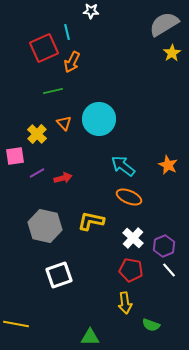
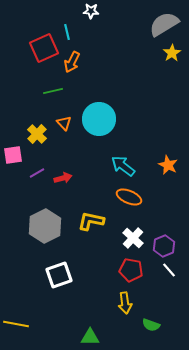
pink square: moved 2 px left, 1 px up
gray hexagon: rotated 20 degrees clockwise
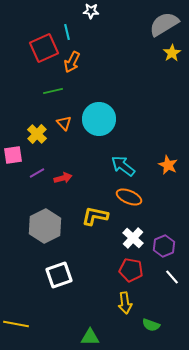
yellow L-shape: moved 4 px right, 5 px up
white line: moved 3 px right, 7 px down
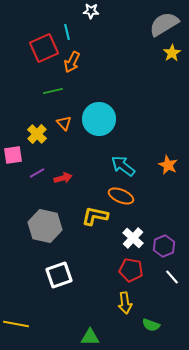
orange ellipse: moved 8 px left, 1 px up
gray hexagon: rotated 20 degrees counterclockwise
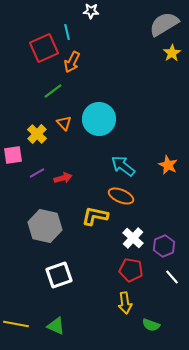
green line: rotated 24 degrees counterclockwise
green triangle: moved 34 px left, 11 px up; rotated 24 degrees clockwise
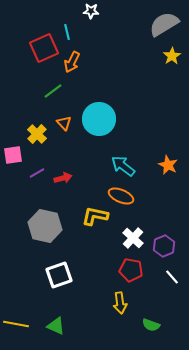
yellow star: moved 3 px down
yellow arrow: moved 5 px left
